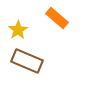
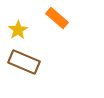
brown rectangle: moved 3 px left, 1 px down
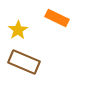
orange rectangle: rotated 15 degrees counterclockwise
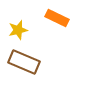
yellow star: rotated 18 degrees clockwise
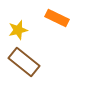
brown rectangle: rotated 16 degrees clockwise
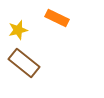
brown rectangle: moved 1 px down
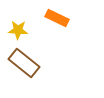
yellow star: rotated 18 degrees clockwise
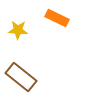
brown rectangle: moved 3 px left, 14 px down
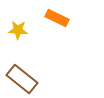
brown rectangle: moved 1 px right, 2 px down
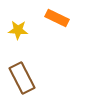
brown rectangle: moved 1 px up; rotated 24 degrees clockwise
